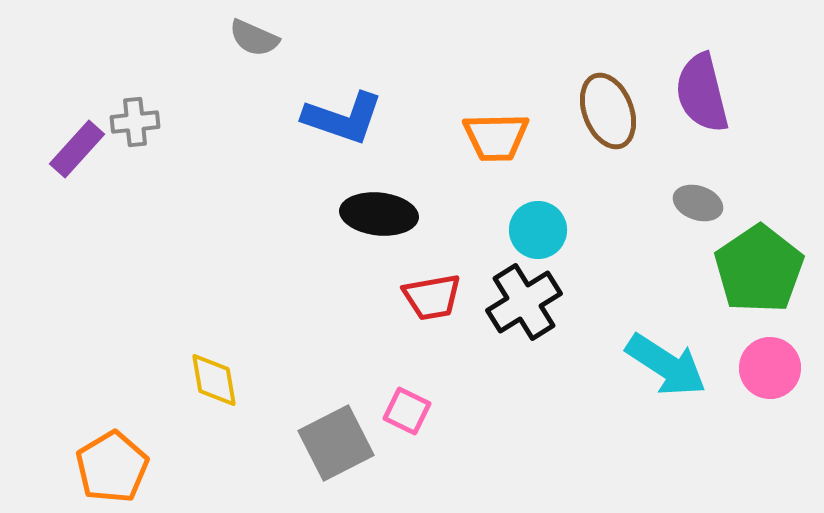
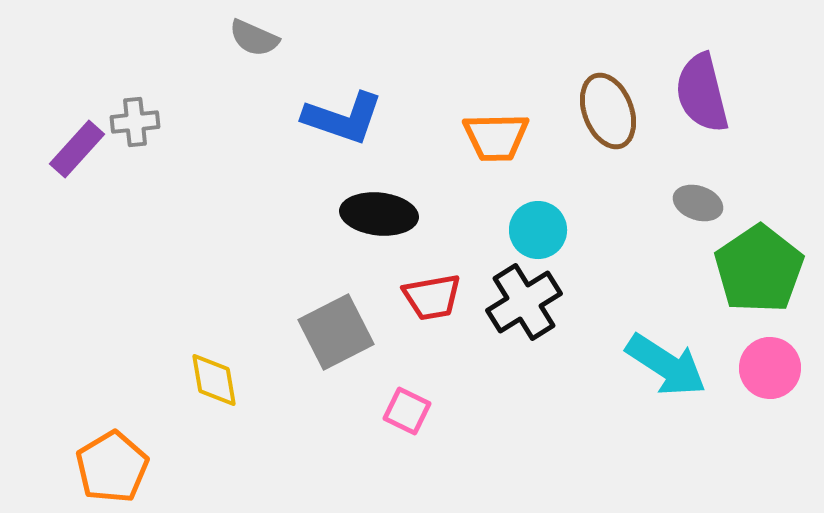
gray square: moved 111 px up
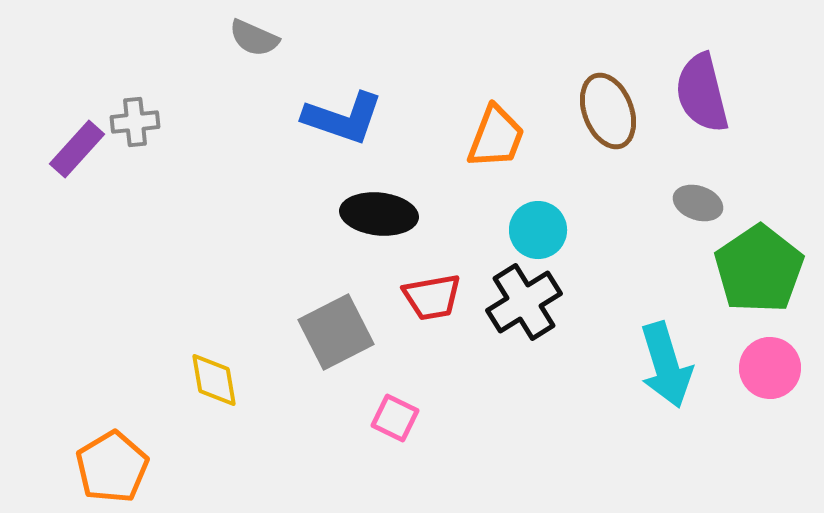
orange trapezoid: rotated 68 degrees counterclockwise
cyan arrow: rotated 40 degrees clockwise
pink square: moved 12 px left, 7 px down
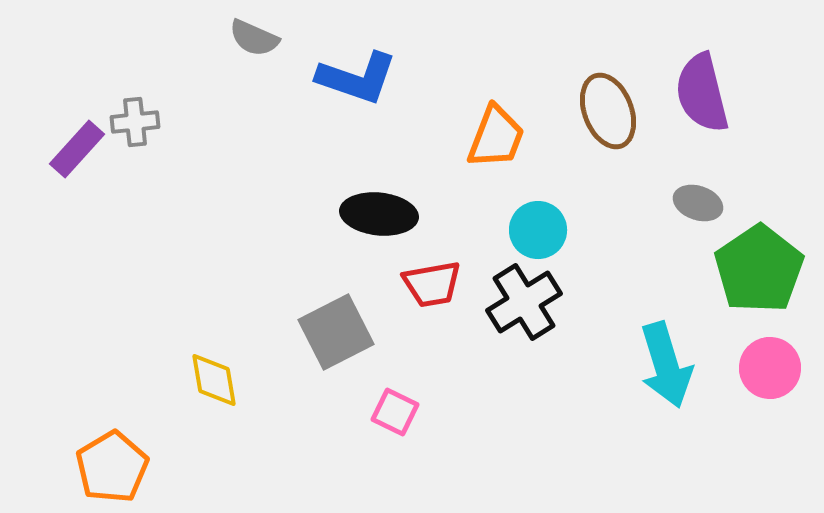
blue L-shape: moved 14 px right, 40 px up
red trapezoid: moved 13 px up
pink square: moved 6 px up
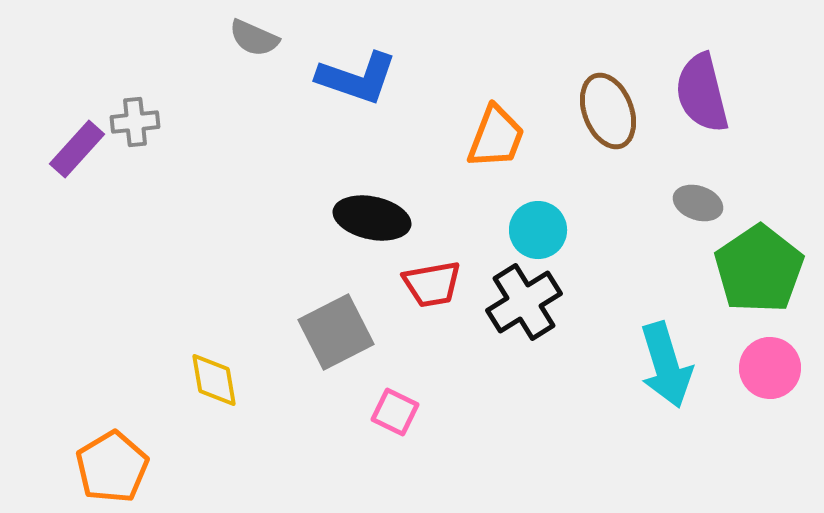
black ellipse: moved 7 px left, 4 px down; rotated 6 degrees clockwise
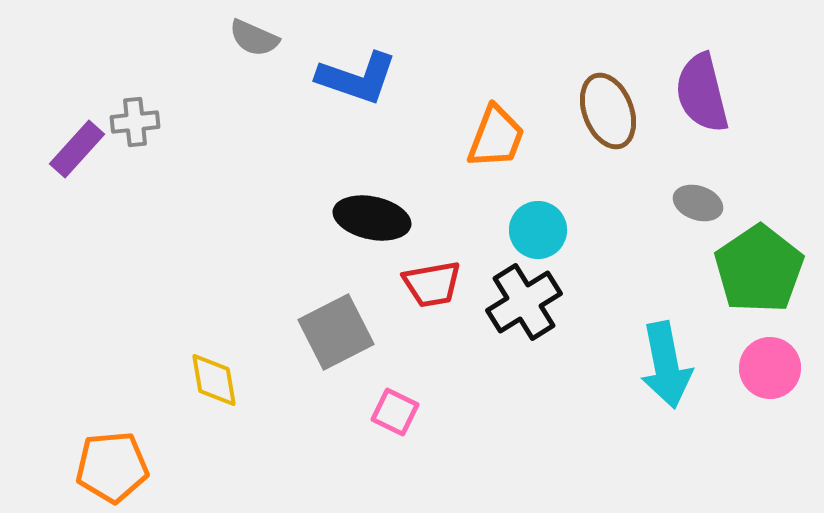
cyan arrow: rotated 6 degrees clockwise
orange pentagon: rotated 26 degrees clockwise
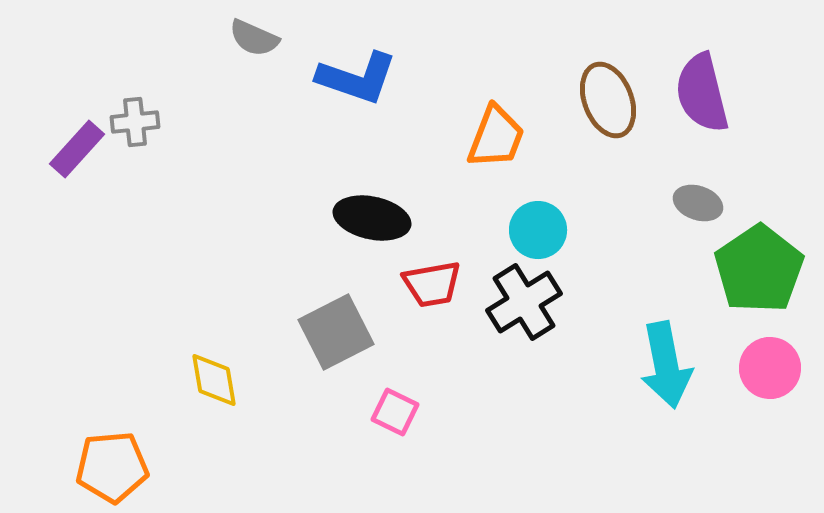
brown ellipse: moved 11 px up
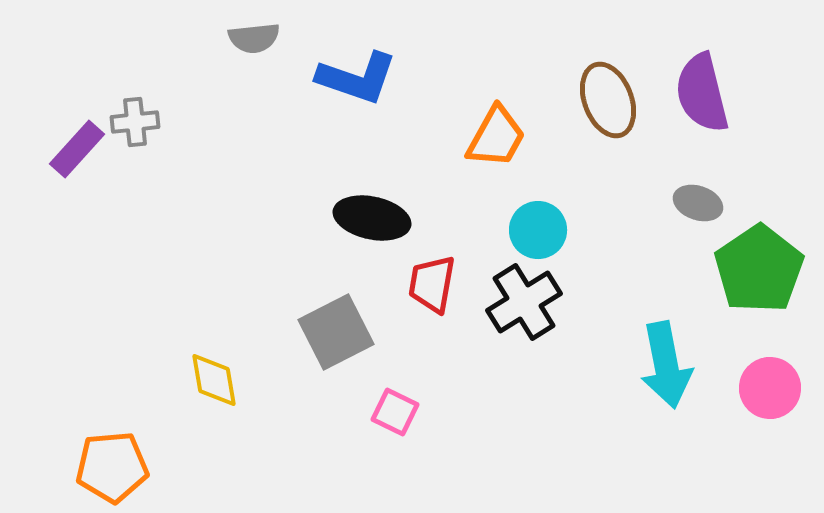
gray semicircle: rotated 30 degrees counterclockwise
orange trapezoid: rotated 8 degrees clockwise
red trapezoid: rotated 110 degrees clockwise
pink circle: moved 20 px down
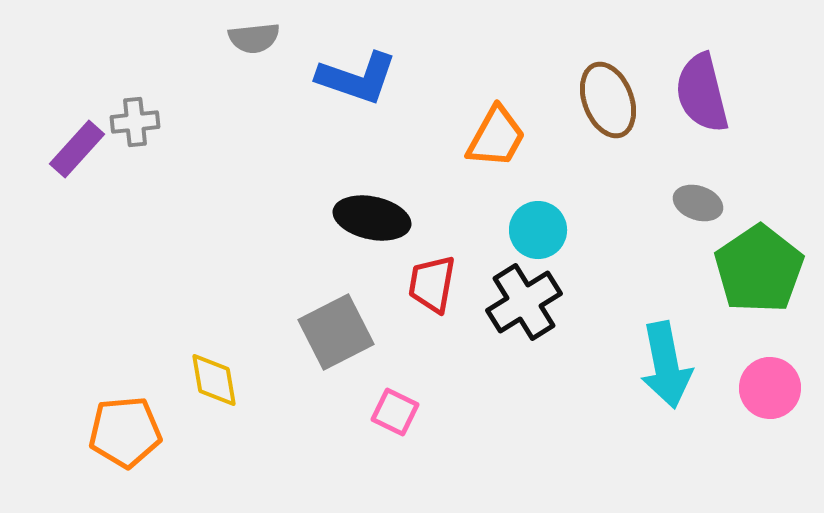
orange pentagon: moved 13 px right, 35 px up
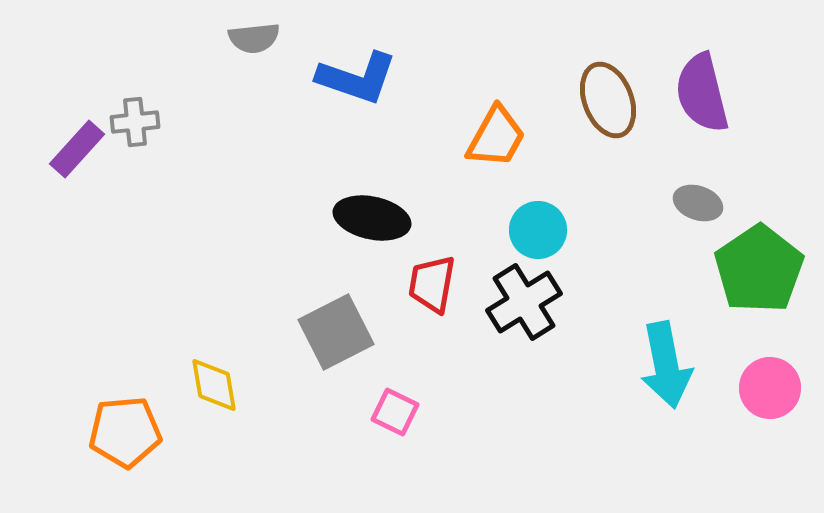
yellow diamond: moved 5 px down
